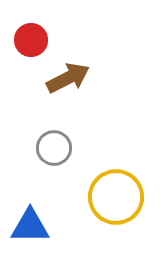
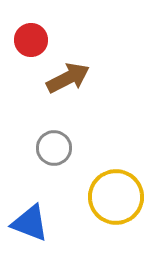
blue triangle: moved 3 px up; rotated 21 degrees clockwise
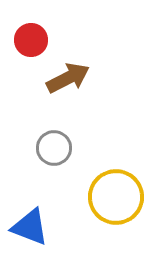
blue triangle: moved 4 px down
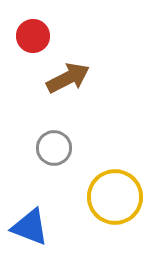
red circle: moved 2 px right, 4 px up
yellow circle: moved 1 px left
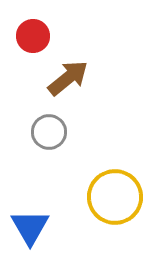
brown arrow: rotated 12 degrees counterclockwise
gray circle: moved 5 px left, 16 px up
blue triangle: rotated 39 degrees clockwise
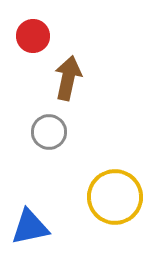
brown arrow: rotated 39 degrees counterclockwise
blue triangle: rotated 48 degrees clockwise
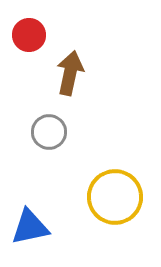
red circle: moved 4 px left, 1 px up
brown arrow: moved 2 px right, 5 px up
